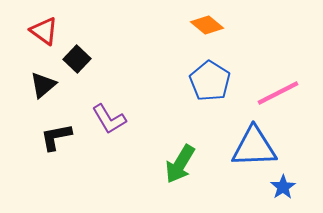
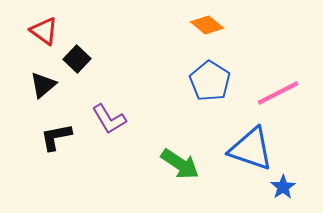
blue triangle: moved 3 px left, 2 px down; rotated 21 degrees clockwise
green arrow: rotated 87 degrees counterclockwise
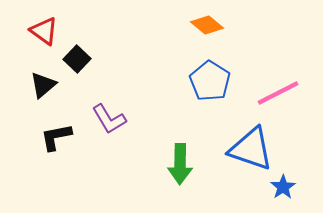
green arrow: rotated 57 degrees clockwise
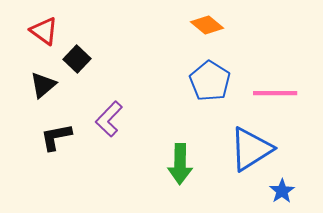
pink line: moved 3 px left; rotated 27 degrees clockwise
purple L-shape: rotated 75 degrees clockwise
blue triangle: rotated 51 degrees counterclockwise
blue star: moved 1 px left, 4 px down
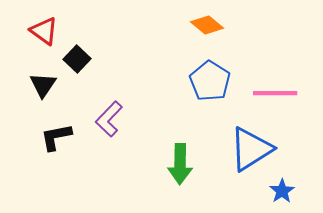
black triangle: rotated 16 degrees counterclockwise
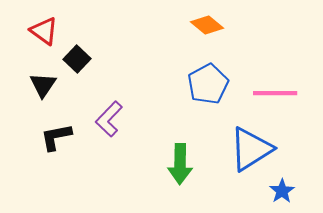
blue pentagon: moved 2 px left, 3 px down; rotated 12 degrees clockwise
